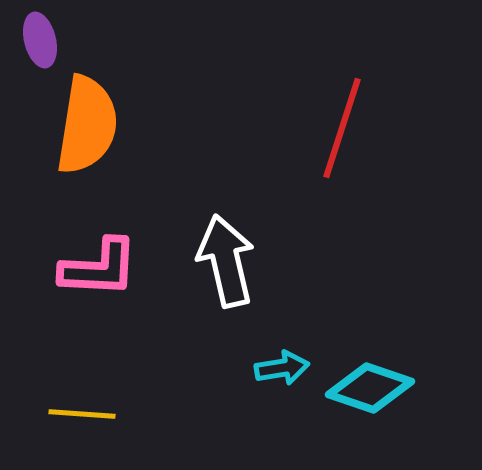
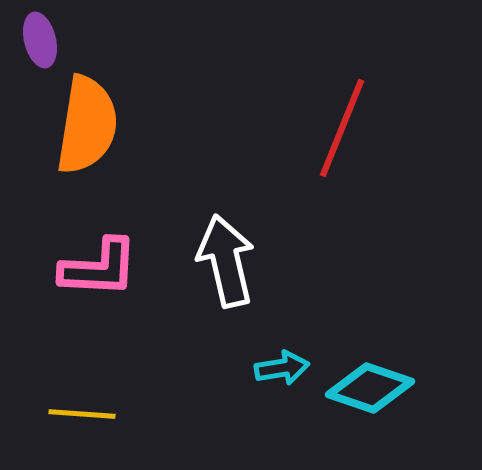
red line: rotated 4 degrees clockwise
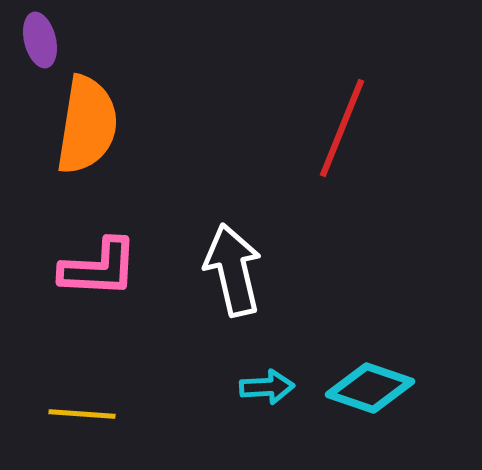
white arrow: moved 7 px right, 9 px down
cyan arrow: moved 15 px left, 19 px down; rotated 6 degrees clockwise
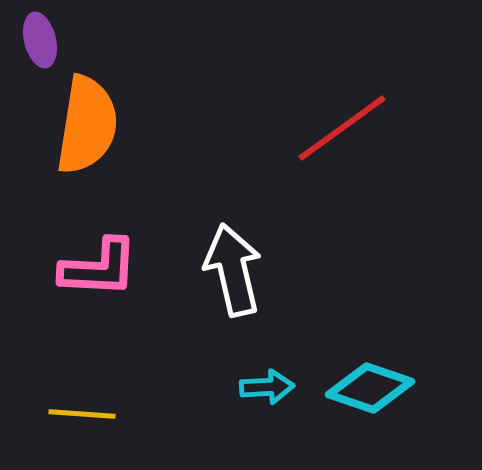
red line: rotated 32 degrees clockwise
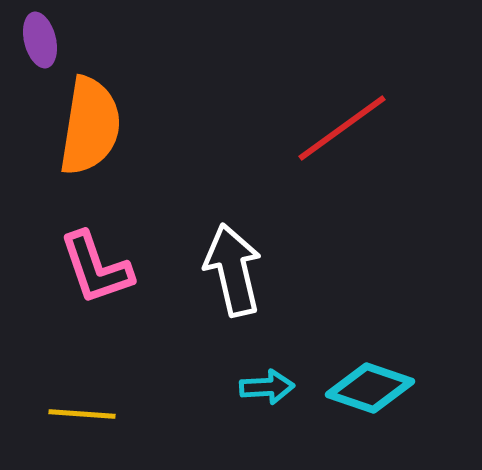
orange semicircle: moved 3 px right, 1 px down
pink L-shape: moved 3 px left; rotated 68 degrees clockwise
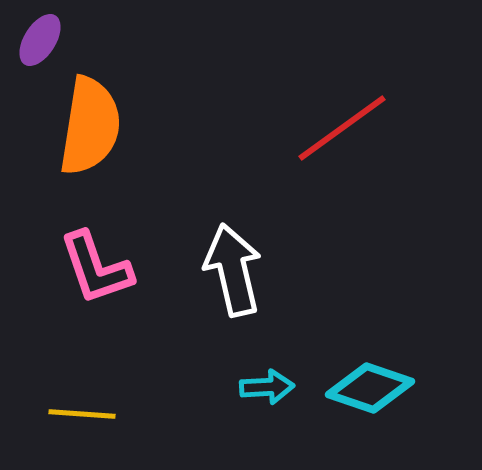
purple ellipse: rotated 46 degrees clockwise
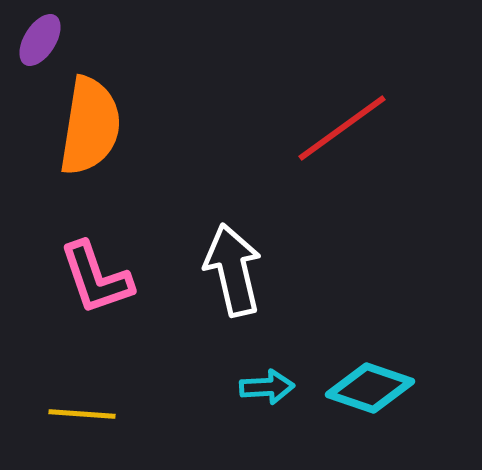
pink L-shape: moved 10 px down
